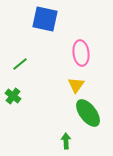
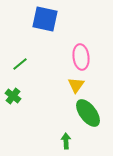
pink ellipse: moved 4 px down
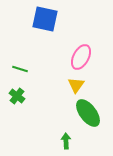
pink ellipse: rotated 35 degrees clockwise
green line: moved 5 px down; rotated 56 degrees clockwise
green cross: moved 4 px right
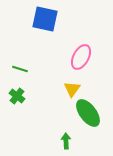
yellow triangle: moved 4 px left, 4 px down
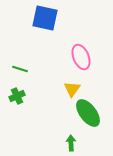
blue square: moved 1 px up
pink ellipse: rotated 50 degrees counterclockwise
green cross: rotated 28 degrees clockwise
green arrow: moved 5 px right, 2 px down
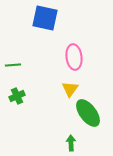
pink ellipse: moved 7 px left; rotated 15 degrees clockwise
green line: moved 7 px left, 4 px up; rotated 21 degrees counterclockwise
yellow triangle: moved 2 px left
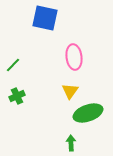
green line: rotated 42 degrees counterclockwise
yellow triangle: moved 2 px down
green ellipse: rotated 72 degrees counterclockwise
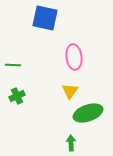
green line: rotated 49 degrees clockwise
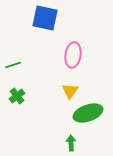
pink ellipse: moved 1 px left, 2 px up; rotated 15 degrees clockwise
green line: rotated 21 degrees counterclockwise
green cross: rotated 14 degrees counterclockwise
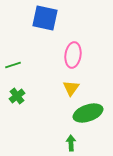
yellow triangle: moved 1 px right, 3 px up
